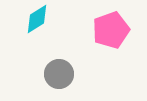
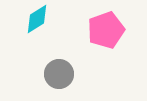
pink pentagon: moved 5 px left
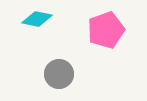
cyan diamond: rotated 44 degrees clockwise
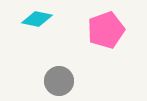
gray circle: moved 7 px down
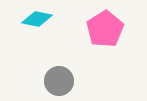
pink pentagon: moved 1 px left, 1 px up; rotated 12 degrees counterclockwise
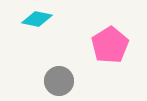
pink pentagon: moved 5 px right, 16 px down
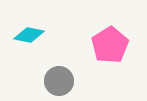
cyan diamond: moved 8 px left, 16 px down
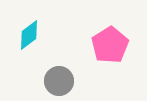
cyan diamond: rotated 48 degrees counterclockwise
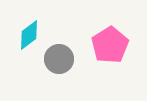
gray circle: moved 22 px up
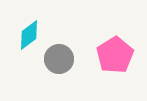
pink pentagon: moved 5 px right, 10 px down
